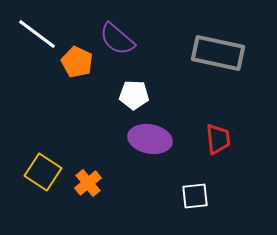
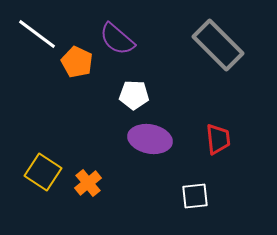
gray rectangle: moved 8 px up; rotated 33 degrees clockwise
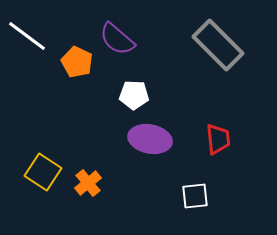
white line: moved 10 px left, 2 px down
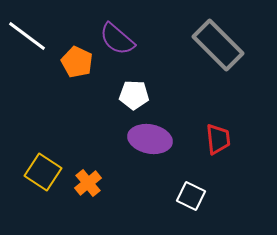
white square: moved 4 px left; rotated 32 degrees clockwise
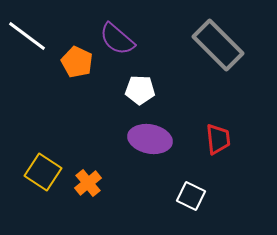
white pentagon: moved 6 px right, 5 px up
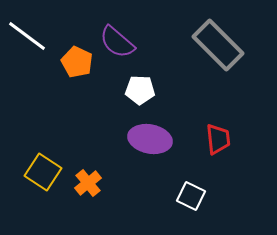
purple semicircle: moved 3 px down
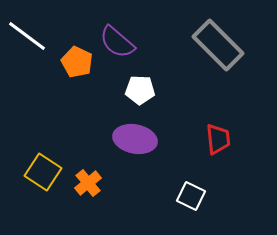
purple ellipse: moved 15 px left
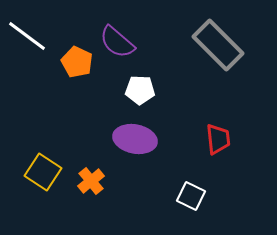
orange cross: moved 3 px right, 2 px up
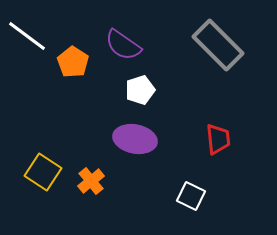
purple semicircle: moved 6 px right, 3 px down; rotated 6 degrees counterclockwise
orange pentagon: moved 4 px left; rotated 8 degrees clockwise
white pentagon: rotated 20 degrees counterclockwise
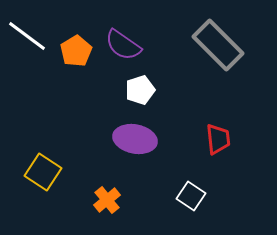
orange pentagon: moved 3 px right, 11 px up; rotated 8 degrees clockwise
orange cross: moved 16 px right, 19 px down
white square: rotated 8 degrees clockwise
